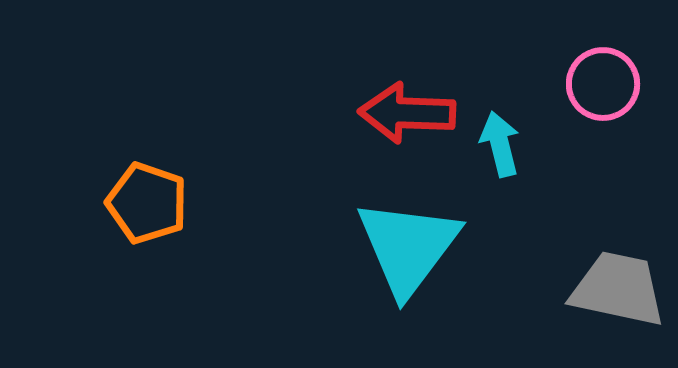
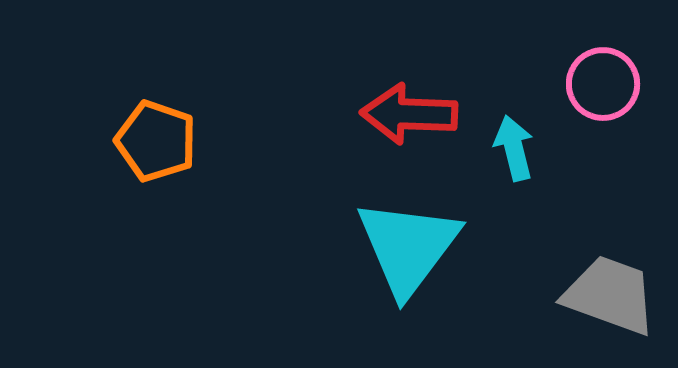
red arrow: moved 2 px right, 1 px down
cyan arrow: moved 14 px right, 4 px down
orange pentagon: moved 9 px right, 62 px up
gray trapezoid: moved 8 px left, 6 px down; rotated 8 degrees clockwise
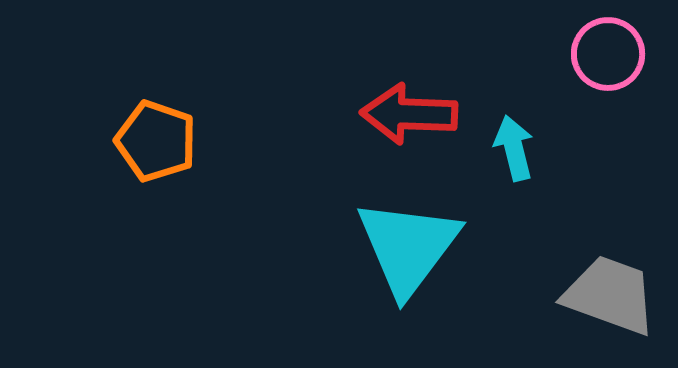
pink circle: moved 5 px right, 30 px up
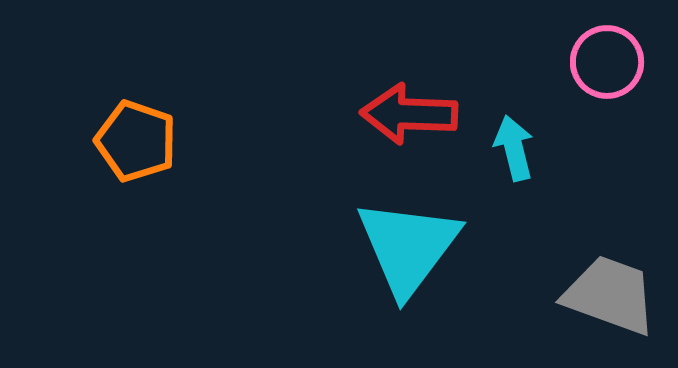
pink circle: moved 1 px left, 8 px down
orange pentagon: moved 20 px left
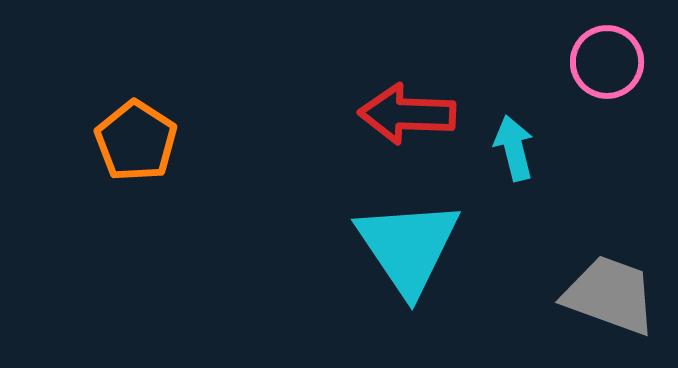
red arrow: moved 2 px left
orange pentagon: rotated 14 degrees clockwise
cyan triangle: rotated 11 degrees counterclockwise
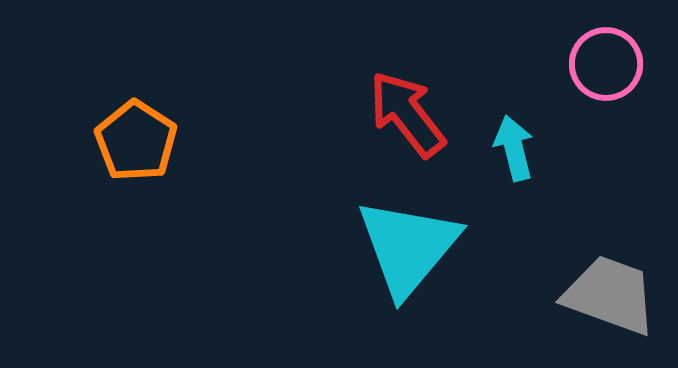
pink circle: moved 1 px left, 2 px down
red arrow: rotated 50 degrees clockwise
cyan triangle: rotated 14 degrees clockwise
